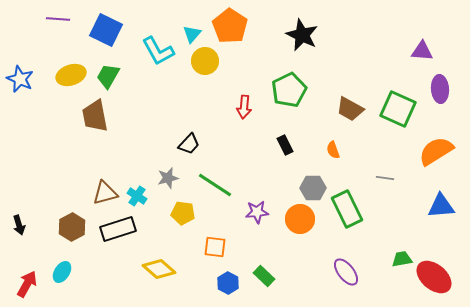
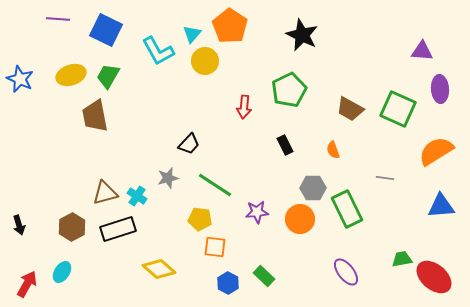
yellow pentagon at (183, 213): moved 17 px right, 6 px down
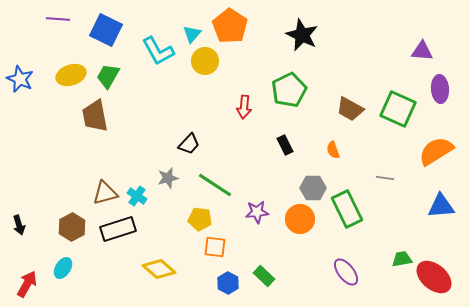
cyan ellipse at (62, 272): moved 1 px right, 4 px up
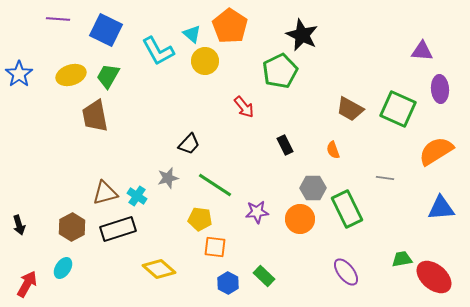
cyan triangle at (192, 34): rotated 30 degrees counterclockwise
blue star at (20, 79): moved 1 px left, 5 px up; rotated 12 degrees clockwise
green pentagon at (289, 90): moved 9 px left, 19 px up
red arrow at (244, 107): rotated 45 degrees counterclockwise
blue triangle at (441, 206): moved 2 px down
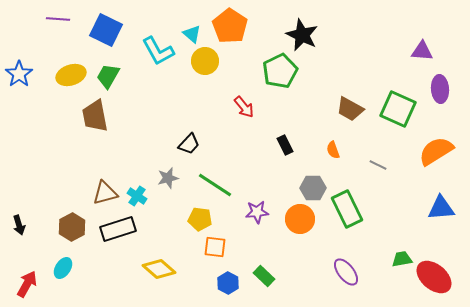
gray line at (385, 178): moved 7 px left, 13 px up; rotated 18 degrees clockwise
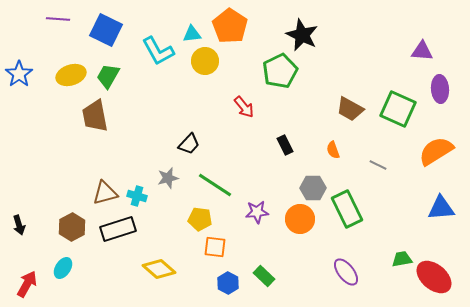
cyan triangle at (192, 34): rotated 48 degrees counterclockwise
cyan cross at (137, 196): rotated 18 degrees counterclockwise
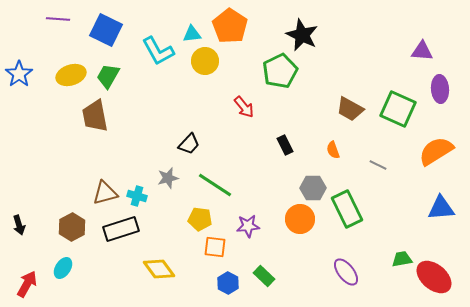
purple star at (257, 212): moved 9 px left, 14 px down
black rectangle at (118, 229): moved 3 px right
yellow diamond at (159, 269): rotated 12 degrees clockwise
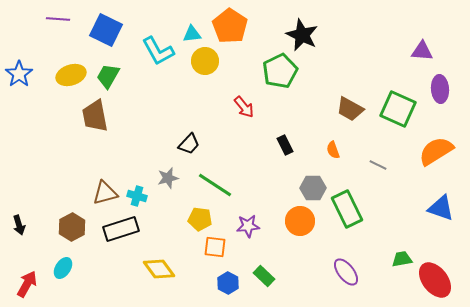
blue triangle at (441, 208): rotated 24 degrees clockwise
orange circle at (300, 219): moved 2 px down
red ellipse at (434, 277): moved 1 px right, 3 px down; rotated 12 degrees clockwise
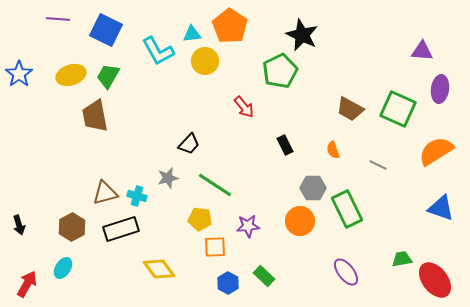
purple ellipse at (440, 89): rotated 12 degrees clockwise
orange square at (215, 247): rotated 10 degrees counterclockwise
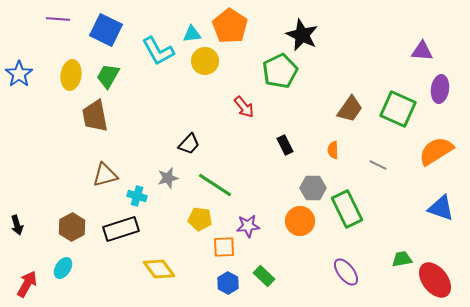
yellow ellipse at (71, 75): rotated 64 degrees counterclockwise
brown trapezoid at (350, 109): rotated 84 degrees counterclockwise
orange semicircle at (333, 150): rotated 18 degrees clockwise
brown triangle at (105, 193): moved 18 px up
black arrow at (19, 225): moved 2 px left
orange square at (215, 247): moved 9 px right
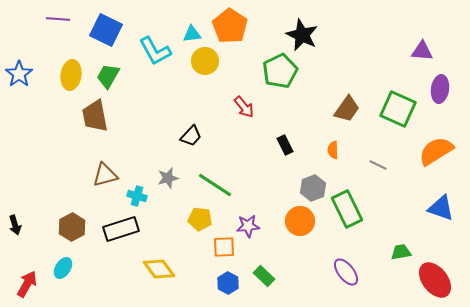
cyan L-shape at (158, 51): moved 3 px left
brown trapezoid at (350, 109): moved 3 px left
black trapezoid at (189, 144): moved 2 px right, 8 px up
gray hexagon at (313, 188): rotated 20 degrees counterclockwise
black arrow at (17, 225): moved 2 px left
green trapezoid at (402, 259): moved 1 px left, 7 px up
